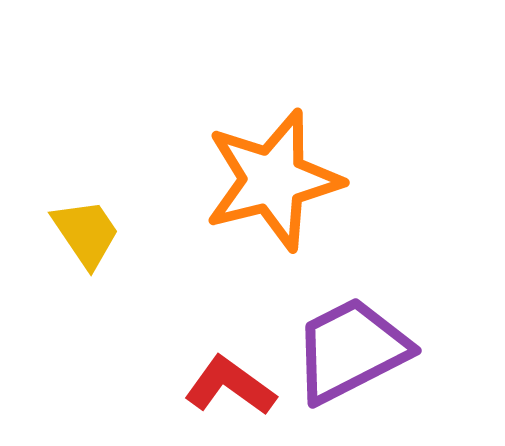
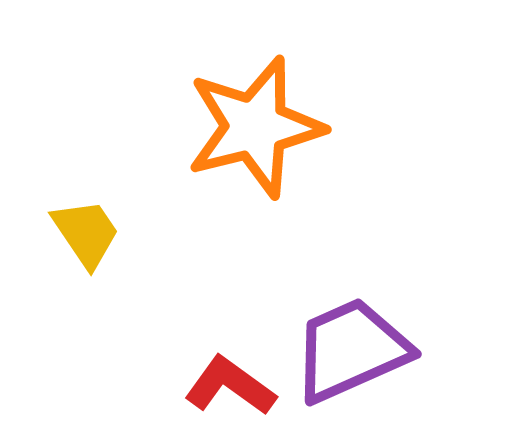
orange star: moved 18 px left, 53 px up
purple trapezoid: rotated 3 degrees clockwise
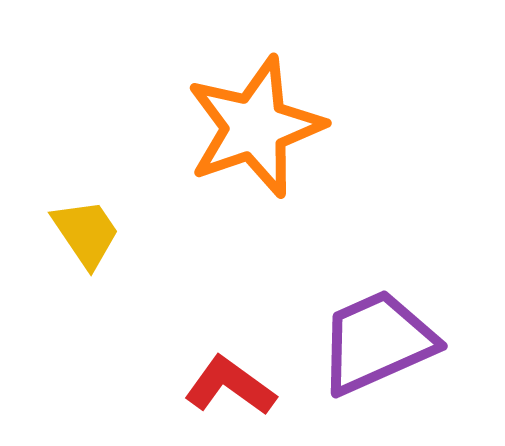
orange star: rotated 5 degrees counterclockwise
purple trapezoid: moved 26 px right, 8 px up
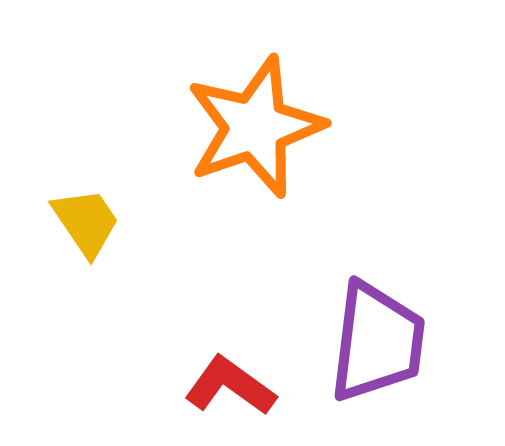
yellow trapezoid: moved 11 px up
purple trapezoid: rotated 121 degrees clockwise
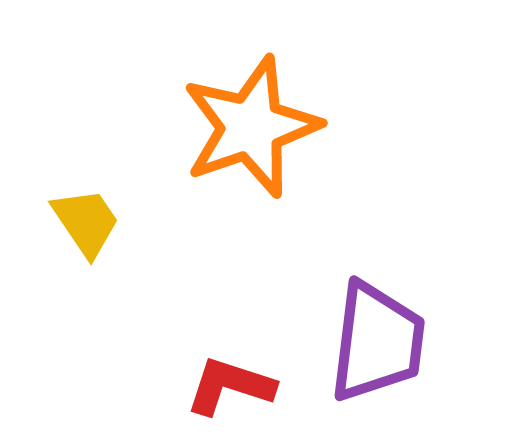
orange star: moved 4 px left
red L-shape: rotated 18 degrees counterclockwise
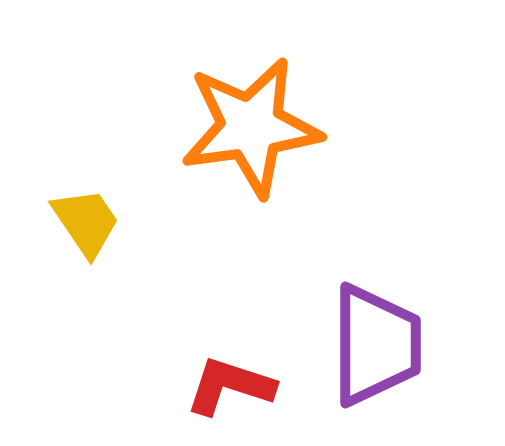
orange star: rotated 11 degrees clockwise
purple trapezoid: moved 1 px left, 3 px down; rotated 7 degrees counterclockwise
